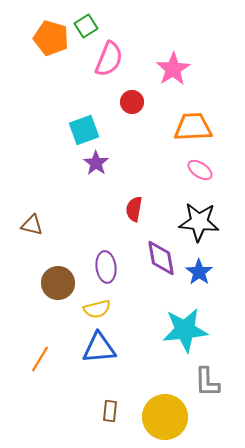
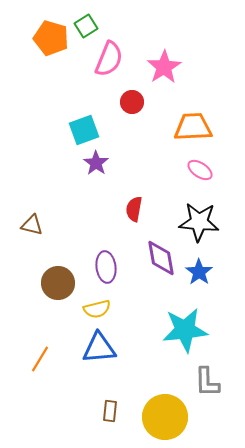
pink star: moved 9 px left, 2 px up
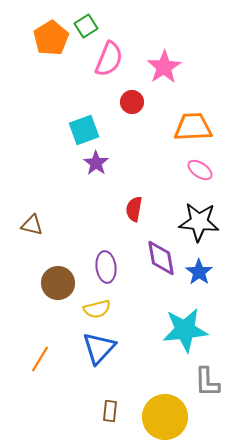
orange pentagon: rotated 24 degrees clockwise
blue triangle: rotated 42 degrees counterclockwise
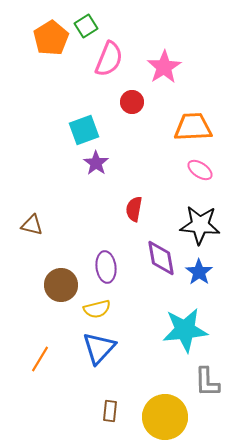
black star: moved 1 px right, 3 px down
brown circle: moved 3 px right, 2 px down
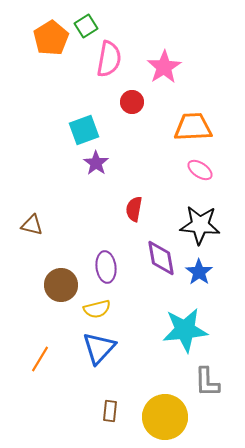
pink semicircle: rotated 12 degrees counterclockwise
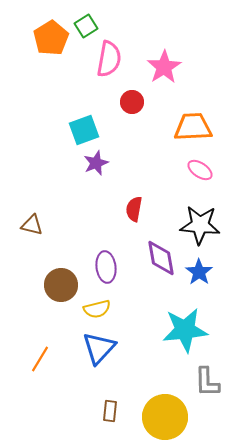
purple star: rotated 15 degrees clockwise
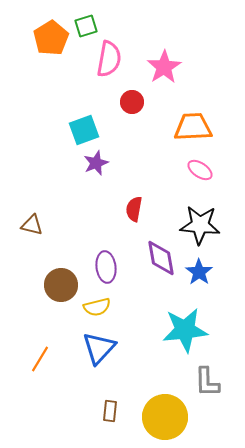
green square: rotated 15 degrees clockwise
yellow semicircle: moved 2 px up
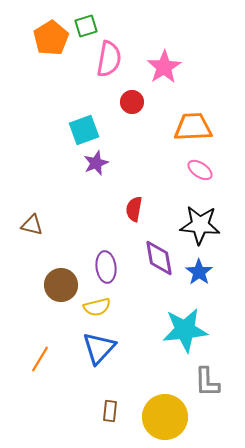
purple diamond: moved 2 px left
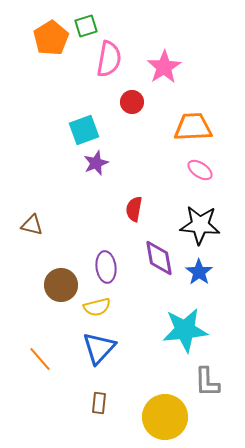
orange line: rotated 72 degrees counterclockwise
brown rectangle: moved 11 px left, 8 px up
